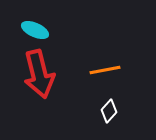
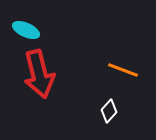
cyan ellipse: moved 9 px left
orange line: moved 18 px right; rotated 32 degrees clockwise
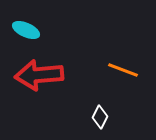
red arrow: moved 1 px down; rotated 99 degrees clockwise
white diamond: moved 9 px left, 6 px down; rotated 15 degrees counterclockwise
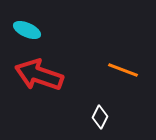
cyan ellipse: moved 1 px right
red arrow: rotated 24 degrees clockwise
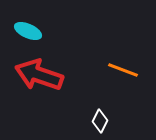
cyan ellipse: moved 1 px right, 1 px down
white diamond: moved 4 px down
